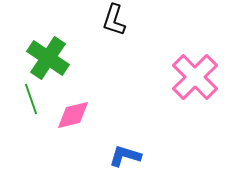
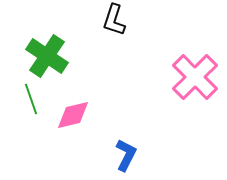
green cross: moved 1 px left, 2 px up
blue L-shape: moved 1 px right, 1 px up; rotated 100 degrees clockwise
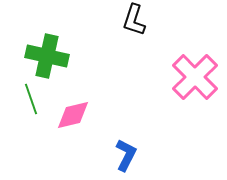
black L-shape: moved 20 px right
green cross: rotated 21 degrees counterclockwise
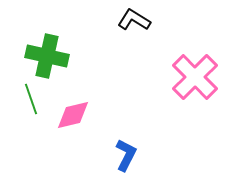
black L-shape: rotated 104 degrees clockwise
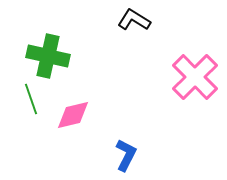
green cross: moved 1 px right
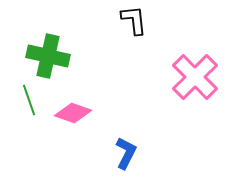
black L-shape: rotated 52 degrees clockwise
green line: moved 2 px left, 1 px down
pink diamond: moved 2 px up; rotated 33 degrees clockwise
blue L-shape: moved 2 px up
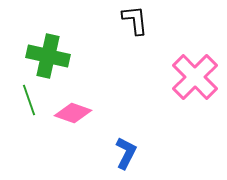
black L-shape: moved 1 px right
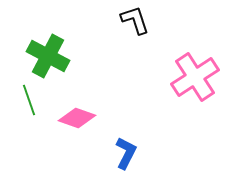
black L-shape: rotated 12 degrees counterclockwise
green cross: rotated 15 degrees clockwise
pink cross: rotated 12 degrees clockwise
pink diamond: moved 4 px right, 5 px down
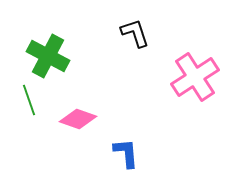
black L-shape: moved 13 px down
pink diamond: moved 1 px right, 1 px down
blue L-shape: rotated 32 degrees counterclockwise
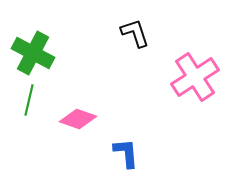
green cross: moved 15 px left, 3 px up
green line: rotated 32 degrees clockwise
